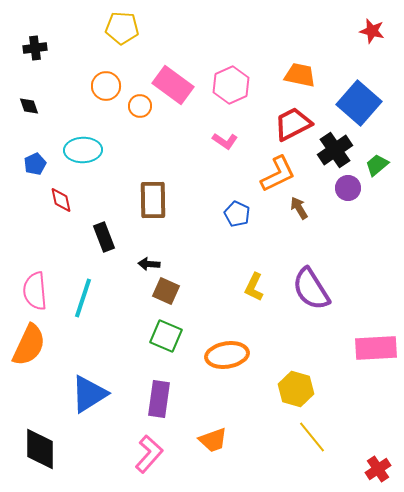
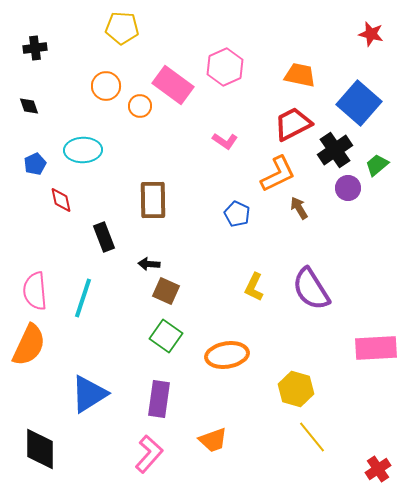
red star at (372, 31): moved 1 px left, 3 px down
pink hexagon at (231, 85): moved 6 px left, 18 px up
green square at (166, 336): rotated 12 degrees clockwise
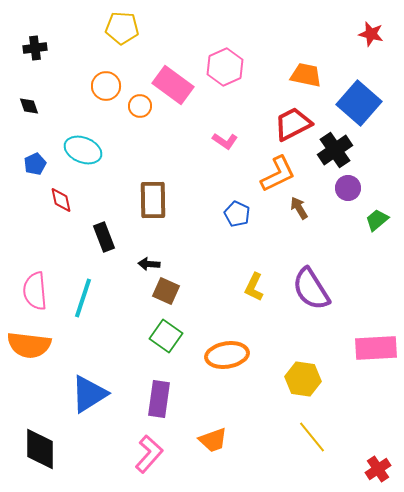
orange trapezoid at (300, 75): moved 6 px right
cyan ellipse at (83, 150): rotated 24 degrees clockwise
green trapezoid at (377, 165): moved 55 px down
orange semicircle at (29, 345): rotated 72 degrees clockwise
yellow hexagon at (296, 389): moved 7 px right, 10 px up; rotated 8 degrees counterclockwise
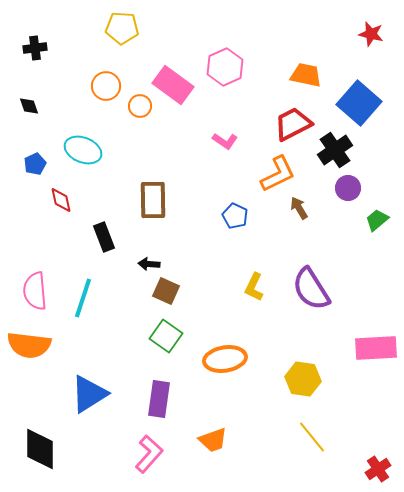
blue pentagon at (237, 214): moved 2 px left, 2 px down
orange ellipse at (227, 355): moved 2 px left, 4 px down
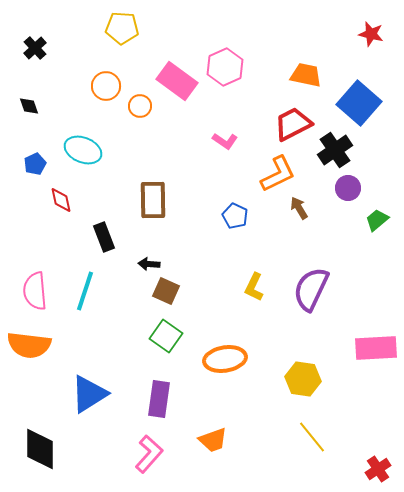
black cross at (35, 48): rotated 35 degrees counterclockwise
pink rectangle at (173, 85): moved 4 px right, 4 px up
purple semicircle at (311, 289): rotated 57 degrees clockwise
cyan line at (83, 298): moved 2 px right, 7 px up
